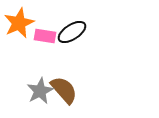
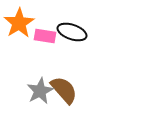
orange star: rotated 8 degrees counterclockwise
black ellipse: rotated 52 degrees clockwise
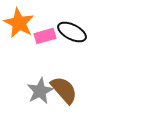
orange star: rotated 12 degrees counterclockwise
black ellipse: rotated 8 degrees clockwise
pink rectangle: rotated 25 degrees counterclockwise
